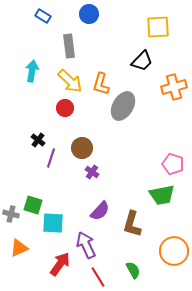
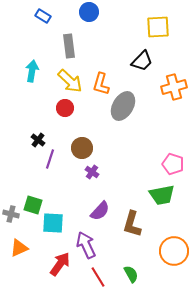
blue circle: moved 2 px up
purple line: moved 1 px left, 1 px down
green semicircle: moved 2 px left, 4 px down
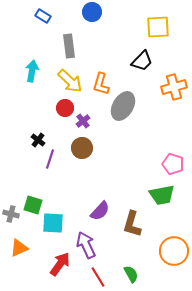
blue circle: moved 3 px right
purple cross: moved 9 px left, 51 px up; rotated 16 degrees clockwise
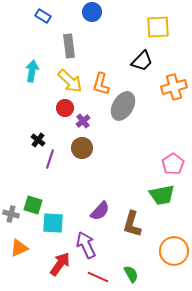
pink pentagon: rotated 20 degrees clockwise
red line: rotated 35 degrees counterclockwise
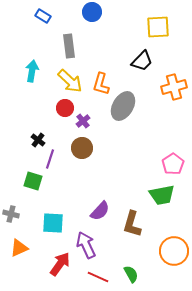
green square: moved 24 px up
